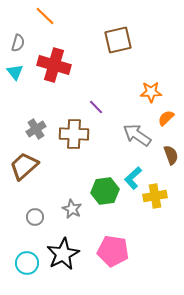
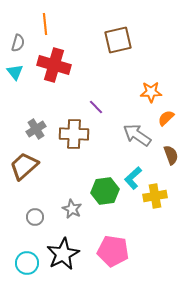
orange line: moved 8 px down; rotated 40 degrees clockwise
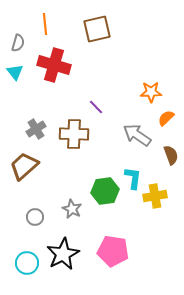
brown square: moved 21 px left, 11 px up
cyan L-shape: rotated 140 degrees clockwise
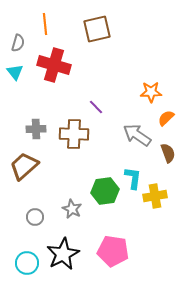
gray cross: rotated 30 degrees clockwise
brown semicircle: moved 3 px left, 2 px up
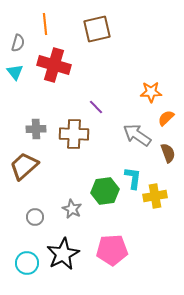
pink pentagon: moved 1 px left, 1 px up; rotated 12 degrees counterclockwise
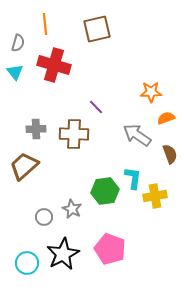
orange semicircle: rotated 24 degrees clockwise
brown semicircle: moved 2 px right, 1 px down
gray circle: moved 9 px right
pink pentagon: moved 2 px left, 1 px up; rotated 24 degrees clockwise
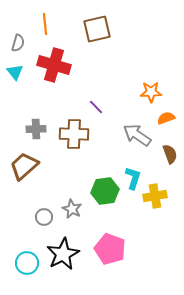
cyan L-shape: rotated 10 degrees clockwise
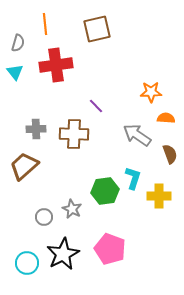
red cross: moved 2 px right; rotated 24 degrees counterclockwise
purple line: moved 1 px up
orange semicircle: rotated 24 degrees clockwise
yellow cross: moved 4 px right; rotated 10 degrees clockwise
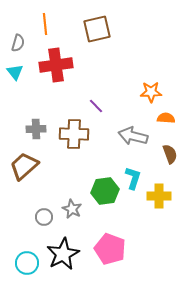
gray arrow: moved 4 px left, 1 px down; rotated 20 degrees counterclockwise
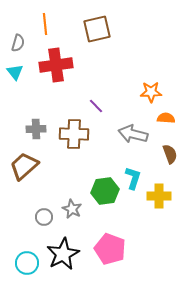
gray arrow: moved 2 px up
